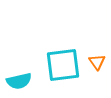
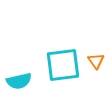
orange triangle: moved 1 px left, 1 px up
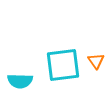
cyan semicircle: moved 1 px right; rotated 15 degrees clockwise
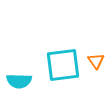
cyan semicircle: moved 1 px left
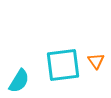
cyan semicircle: rotated 60 degrees counterclockwise
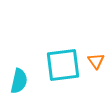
cyan semicircle: rotated 20 degrees counterclockwise
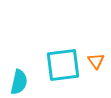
cyan semicircle: moved 1 px down
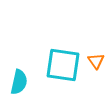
cyan square: rotated 15 degrees clockwise
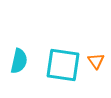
cyan semicircle: moved 21 px up
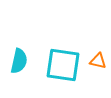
orange triangle: moved 2 px right; rotated 42 degrees counterclockwise
